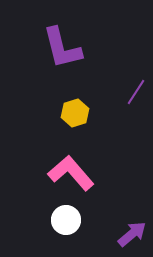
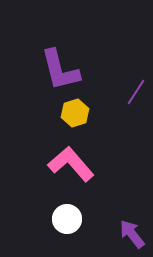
purple L-shape: moved 2 px left, 22 px down
pink L-shape: moved 9 px up
white circle: moved 1 px right, 1 px up
purple arrow: rotated 88 degrees counterclockwise
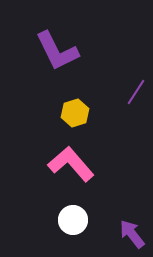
purple L-shape: moved 3 px left, 19 px up; rotated 12 degrees counterclockwise
white circle: moved 6 px right, 1 px down
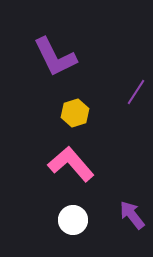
purple L-shape: moved 2 px left, 6 px down
purple arrow: moved 19 px up
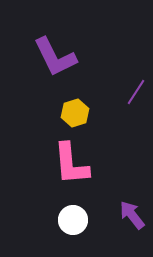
pink L-shape: rotated 144 degrees counterclockwise
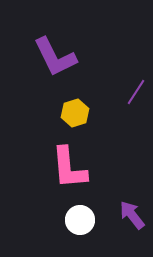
pink L-shape: moved 2 px left, 4 px down
white circle: moved 7 px right
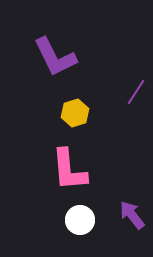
pink L-shape: moved 2 px down
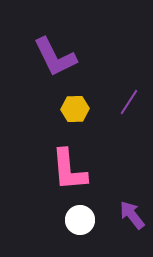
purple line: moved 7 px left, 10 px down
yellow hexagon: moved 4 px up; rotated 16 degrees clockwise
